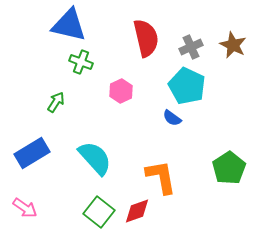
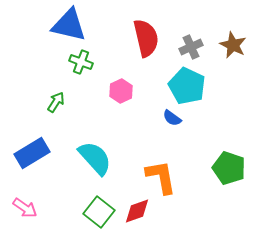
green pentagon: rotated 20 degrees counterclockwise
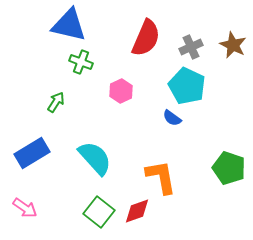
red semicircle: rotated 36 degrees clockwise
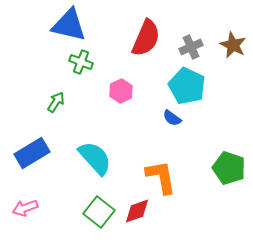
pink arrow: rotated 125 degrees clockwise
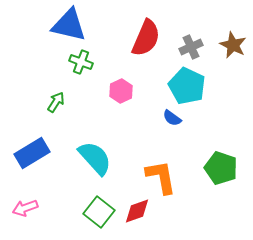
green pentagon: moved 8 px left
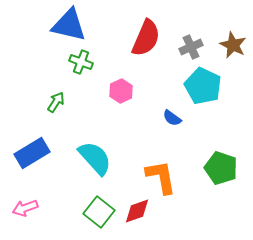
cyan pentagon: moved 16 px right
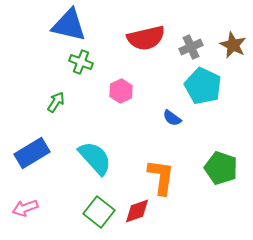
red semicircle: rotated 54 degrees clockwise
orange L-shape: rotated 18 degrees clockwise
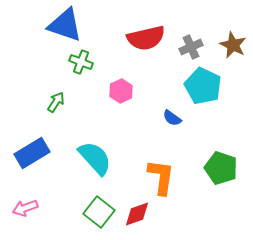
blue triangle: moved 4 px left; rotated 6 degrees clockwise
red diamond: moved 3 px down
